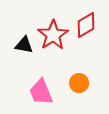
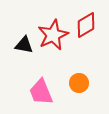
red star: rotated 8 degrees clockwise
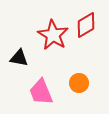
red star: rotated 16 degrees counterclockwise
black triangle: moved 5 px left, 13 px down
